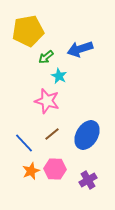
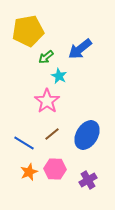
blue arrow: rotated 20 degrees counterclockwise
pink star: rotated 20 degrees clockwise
blue line: rotated 15 degrees counterclockwise
orange star: moved 2 px left, 1 px down
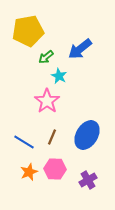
brown line: moved 3 px down; rotated 28 degrees counterclockwise
blue line: moved 1 px up
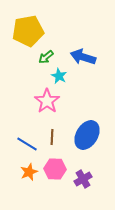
blue arrow: moved 3 px right, 8 px down; rotated 55 degrees clockwise
brown line: rotated 21 degrees counterclockwise
blue line: moved 3 px right, 2 px down
purple cross: moved 5 px left, 1 px up
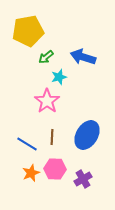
cyan star: moved 1 px down; rotated 28 degrees clockwise
orange star: moved 2 px right, 1 px down
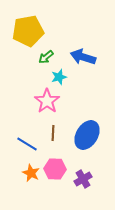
brown line: moved 1 px right, 4 px up
orange star: rotated 24 degrees counterclockwise
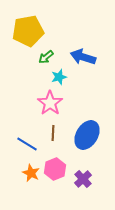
pink star: moved 3 px right, 2 px down
pink hexagon: rotated 25 degrees counterclockwise
purple cross: rotated 12 degrees counterclockwise
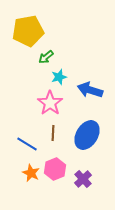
blue arrow: moved 7 px right, 33 px down
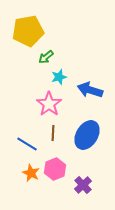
pink star: moved 1 px left, 1 px down
purple cross: moved 6 px down
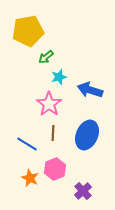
blue ellipse: rotated 8 degrees counterclockwise
orange star: moved 1 px left, 5 px down
purple cross: moved 6 px down
